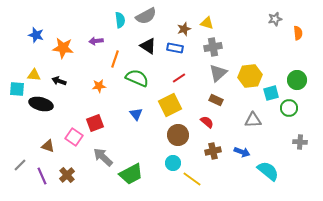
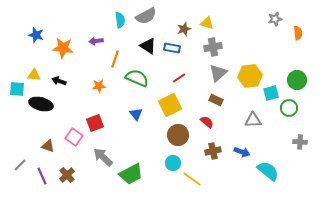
blue rectangle at (175, 48): moved 3 px left
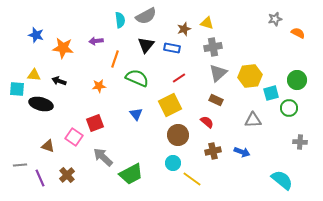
orange semicircle at (298, 33): rotated 56 degrees counterclockwise
black triangle at (148, 46): moved 2 px left, 1 px up; rotated 36 degrees clockwise
gray line at (20, 165): rotated 40 degrees clockwise
cyan semicircle at (268, 171): moved 14 px right, 9 px down
purple line at (42, 176): moved 2 px left, 2 px down
